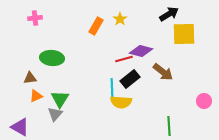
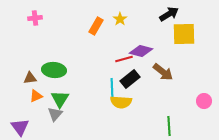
green ellipse: moved 2 px right, 12 px down
purple triangle: rotated 24 degrees clockwise
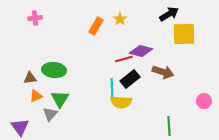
brown arrow: rotated 20 degrees counterclockwise
gray triangle: moved 5 px left
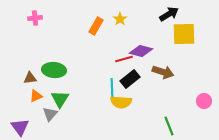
green line: rotated 18 degrees counterclockwise
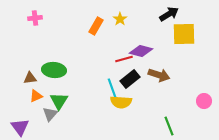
brown arrow: moved 4 px left, 3 px down
cyan line: rotated 18 degrees counterclockwise
green triangle: moved 1 px left, 2 px down
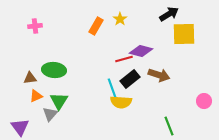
pink cross: moved 8 px down
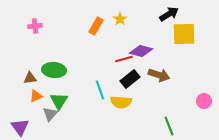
cyan line: moved 12 px left, 2 px down
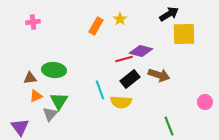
pink cross: moved 2 px left, 4 px up
pink circle: moved 1 px right, 1 px down
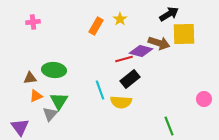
brown arrow: moved 32 px up
pink circle: moved 1 px left, 3 px up
